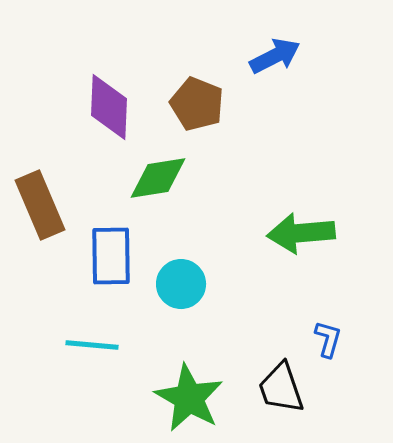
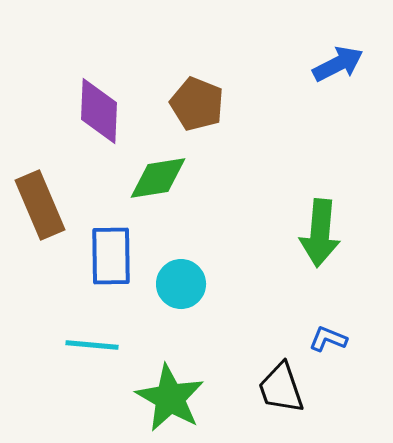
blue arrow: moved 63 px right, 8 px down
purple diamond: moved 10 px left, 4 px down
green arrow: moved 19 px right; rotated 80 degrees counterclockwise
blue L-shape: rotated 84 degrees counterclockwise
green star: moved 19 px left
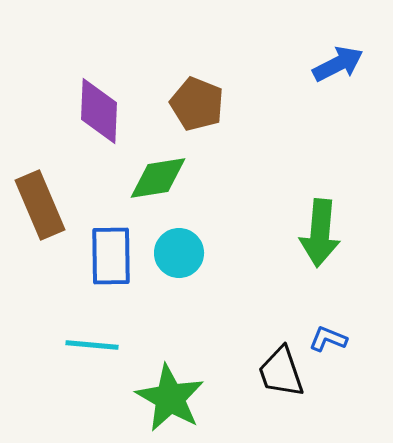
cyan circle: moved 2 px left, 31 px up
black trapezoid: moved 16 px up
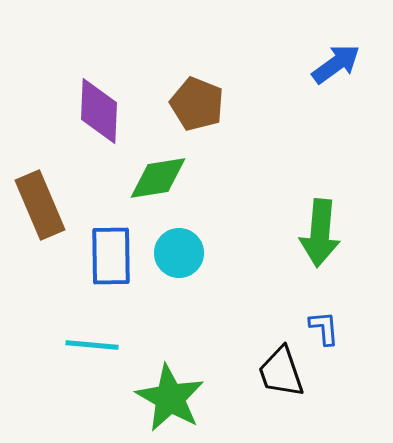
blue arrow: moved 2 px left; rotated 9 degrees counterclockwise
blue L-shape: moved 4 px left, 11 px up; rotated 63 degrees clockwise
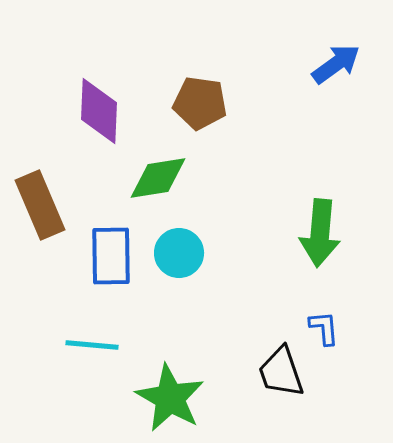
brown pentagon: moved 3 px right, 1 px up; rotated 14 degrees counterclockwise
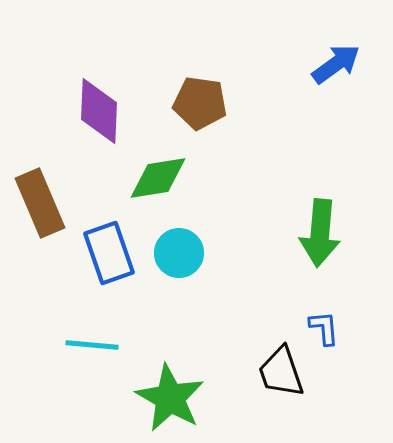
brown rectangle: moved 2 px up
blue rectangle: moved 2 px left, 3 px up; rotated 18 degrees counterclockwise
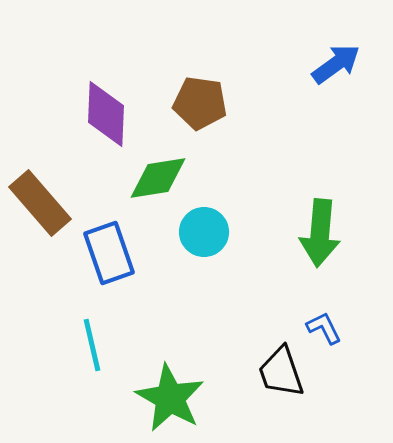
purple diamond: moved 7 px right, 3 px down
brown rectangle: rotated 18 degrees counterclockwise
cyan circle: moved 25 px right, 21 px up
blue L-shape: rotated 21 degrees counterclockwise
cyan line: rotated 72 degrees clockwise
